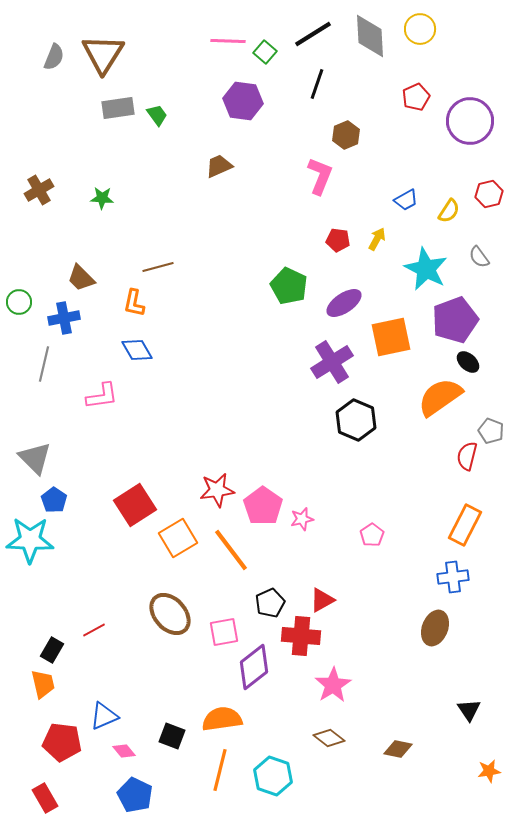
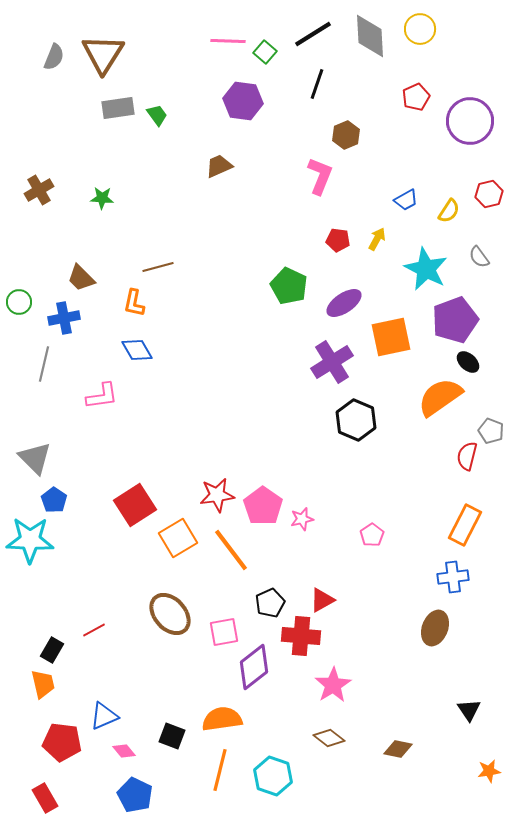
red star at (217, 490): moved 5 px down
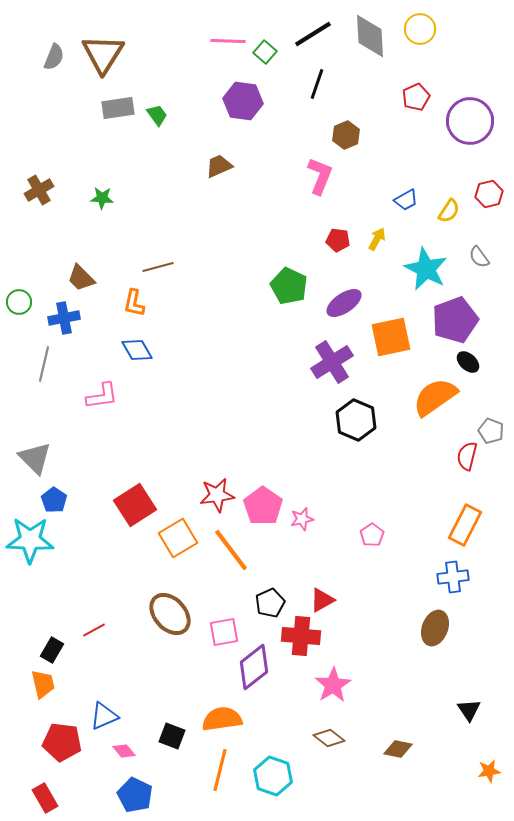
orange semicircle at (440, 397): moved 5 px left
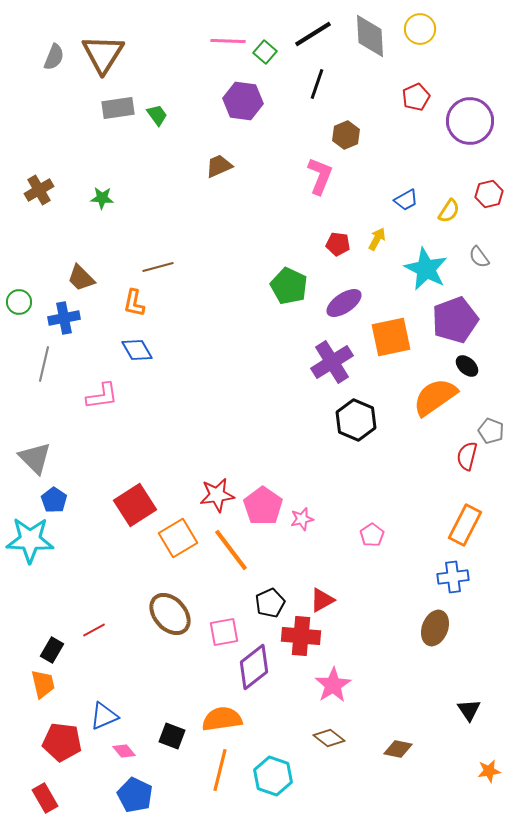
red pentagon at (338, 240): moved 4 px down
black ellipse at (468, 362): moved 1 px left, 4 px down
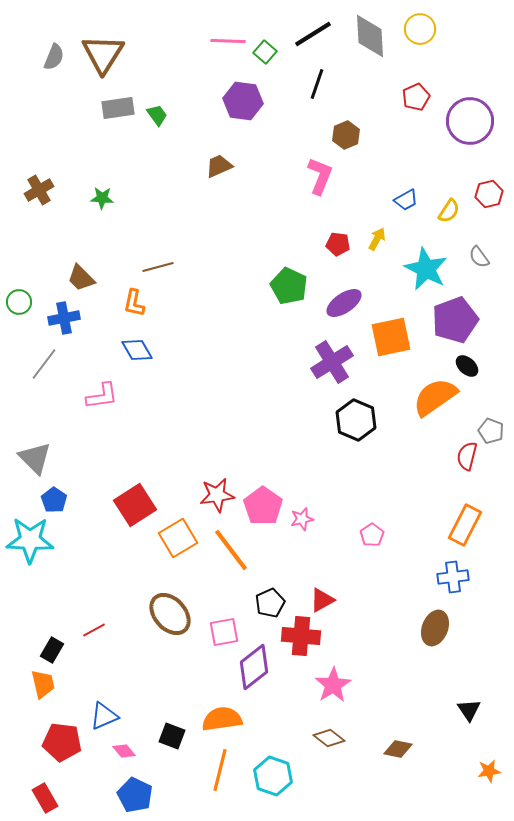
gray line at (44, 364): rotated 24 degrees clockwise
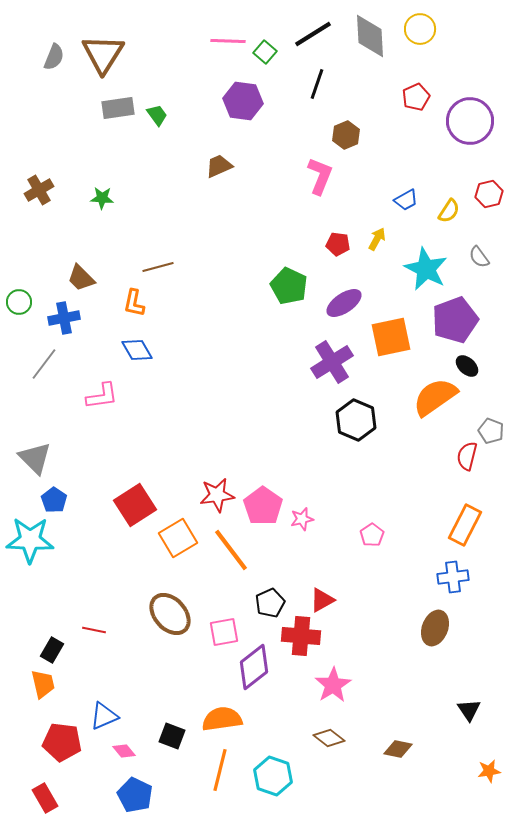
red line at (94, 630): rotated 40 degrees clockwise
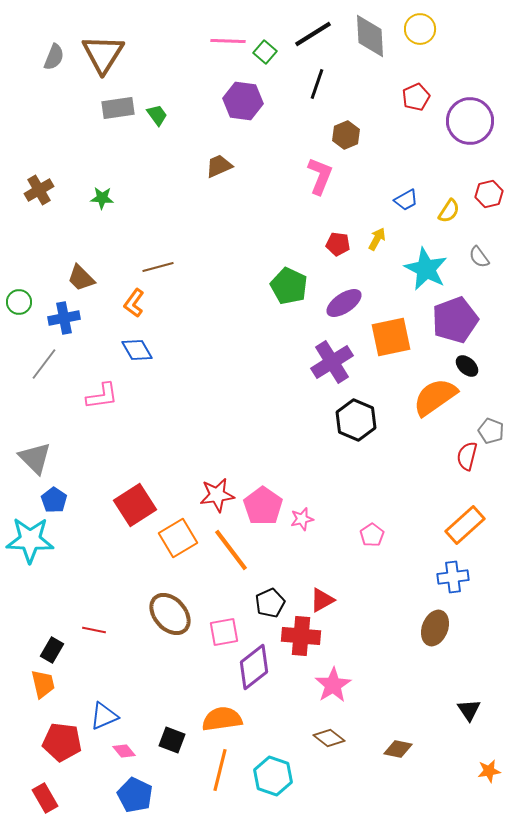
orange L-shape at (134, 303): rotated 24 degrees clockwise
orange rectangle at (465, 525): rotated 21 degrees clockwise
black square at (172, 736): moved 4 px down
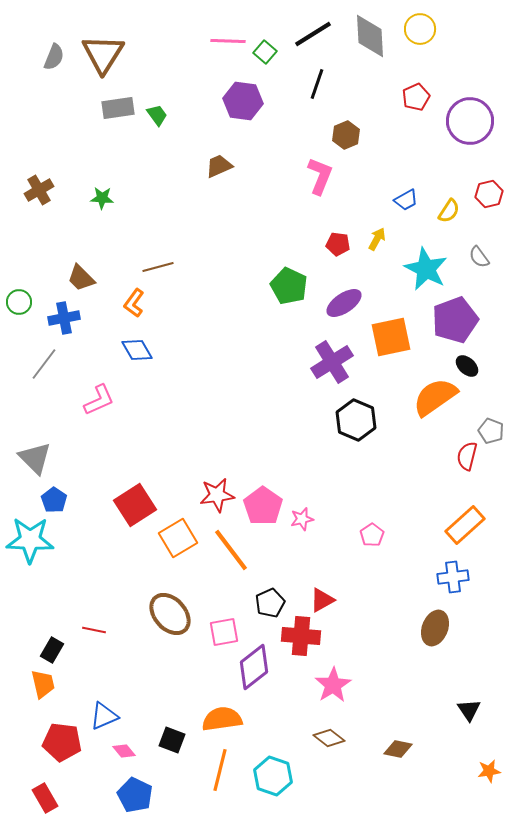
pink L-shape at (102, 396): moved 3 px left, 4 px down; rotated 16 degrees counterclockwise
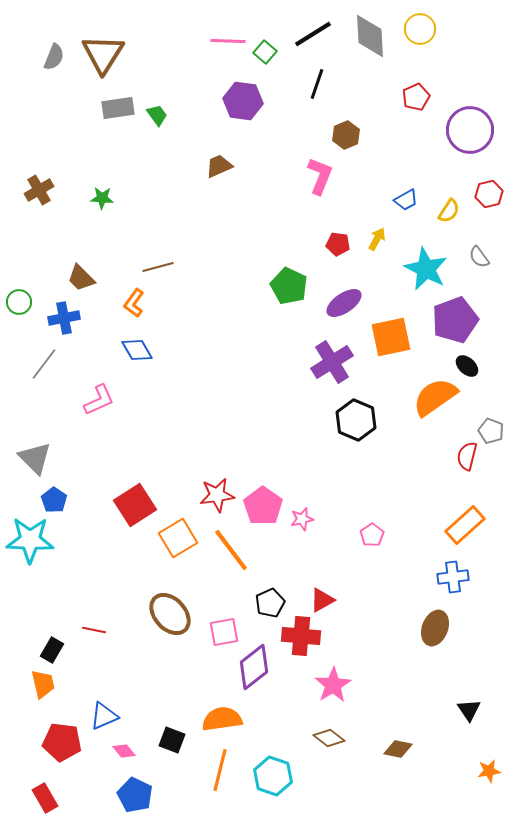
purple circle at (470, 121): moved 9 px down
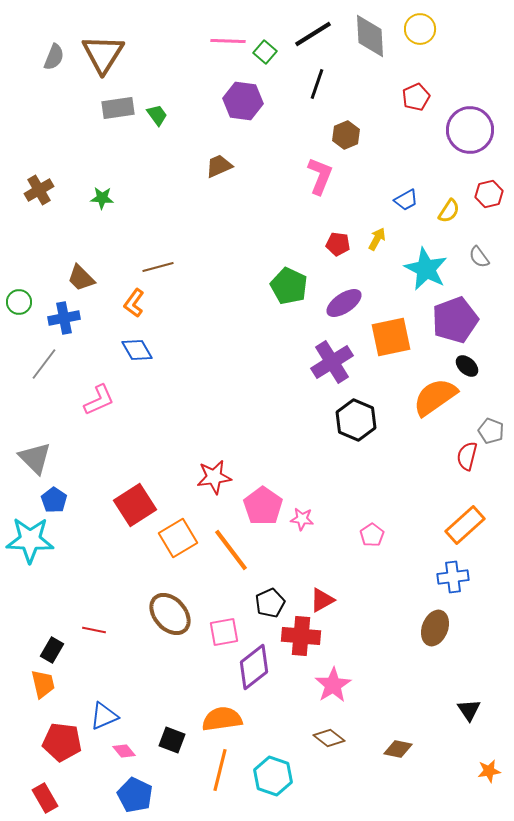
red star at (217, 495): moved 3 px left, 18 px up
pink star at (302, 519): rotated 20 degrees clockwise
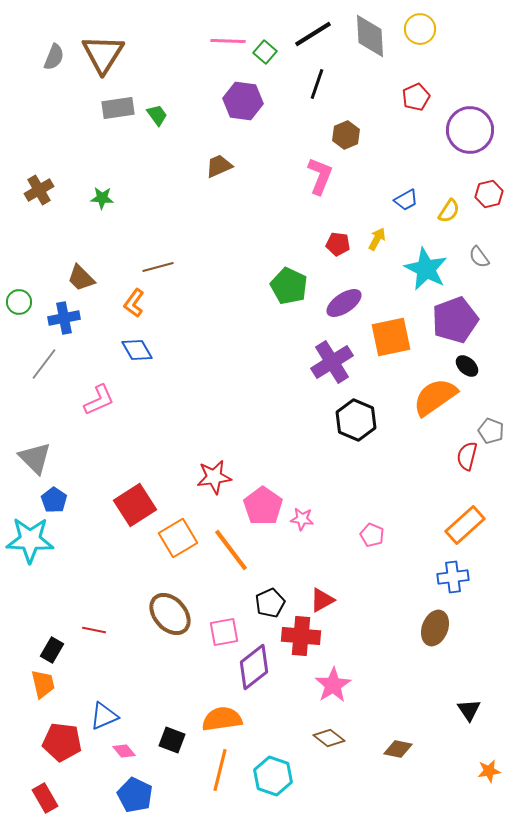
pink pentagon at (372, 535): rotated 15 degrees counterclockwise
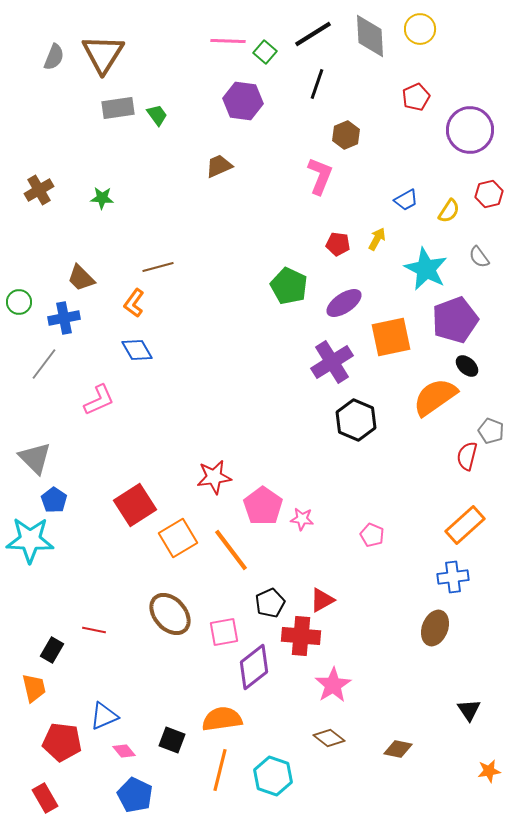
orange trapezoid at (43, 684): moved 9 px left, 4 px down
